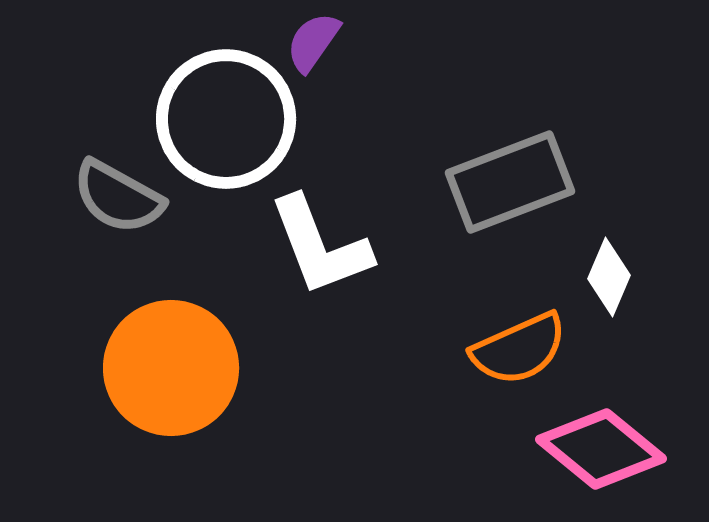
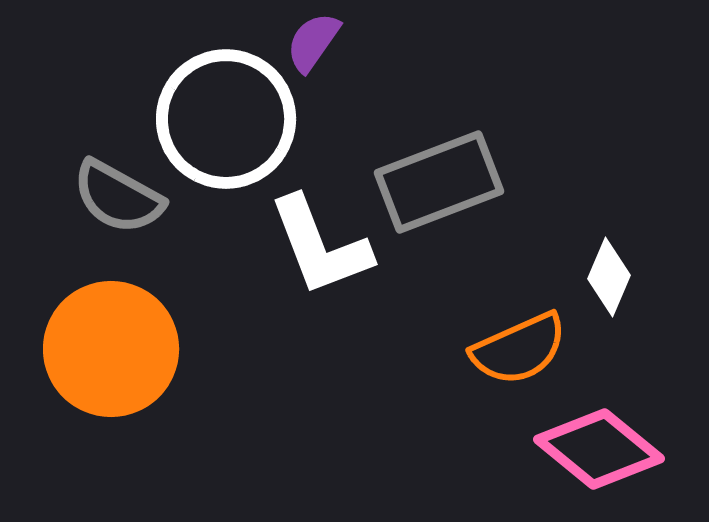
gray rectangle: moved 71 px left
orange circle: moved 60 px left, 19 px up
pink diamond: moved 2 px left
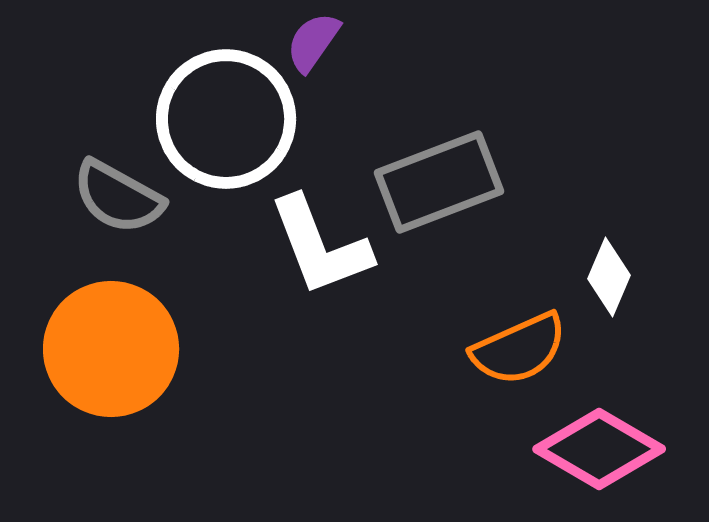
pink diamond: rotated 9 degrees counterclockwise
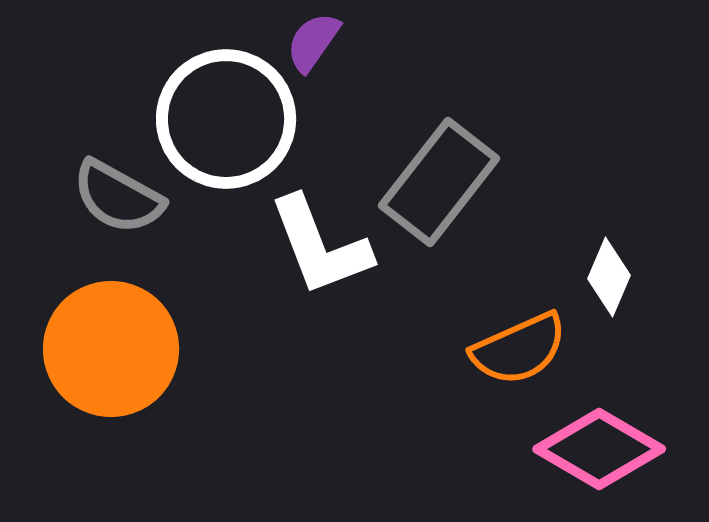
gray rectangle: rotated 31 degrees counterclockwise
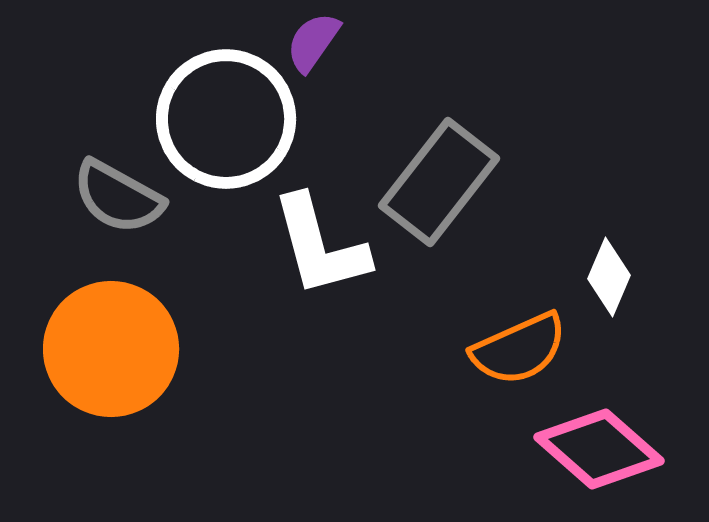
white L-shape: rotated 6 degrees clockwise
pink diamond: rotated 11 degrees clockwise
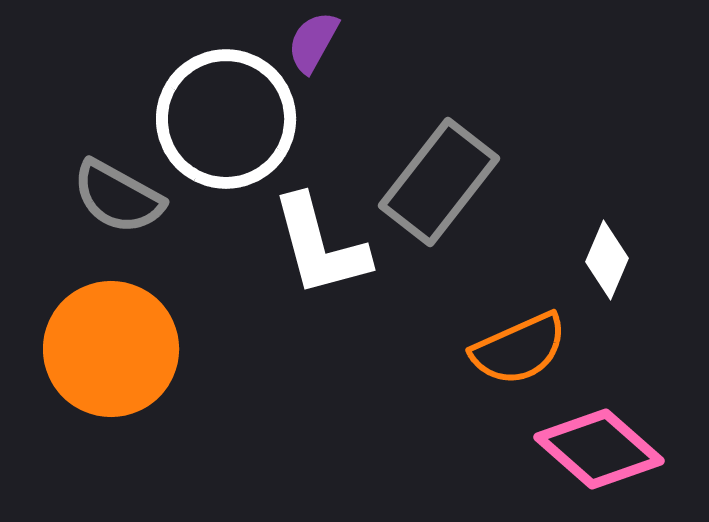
purple semicircle: rotated 6 degrees counterclockwise
white diamond: moved 2 px left, 17 px up
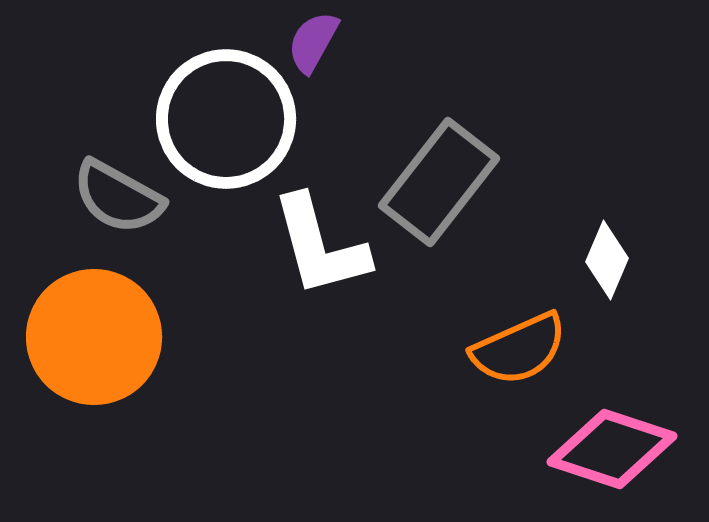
orange circle: moved 17 px left, 12 px up
pink diamond: moved 13 px right; rotated 23 degrees counterclockwise
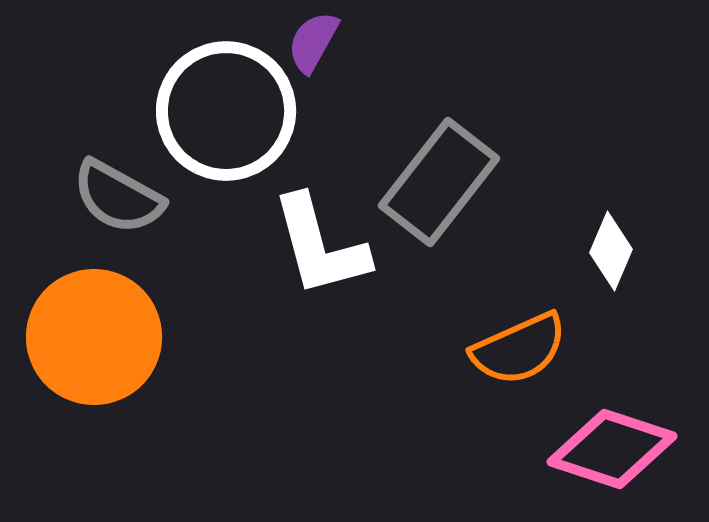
white circle: moved 8 px up
white diamond: moved 4 px right, 9 px up
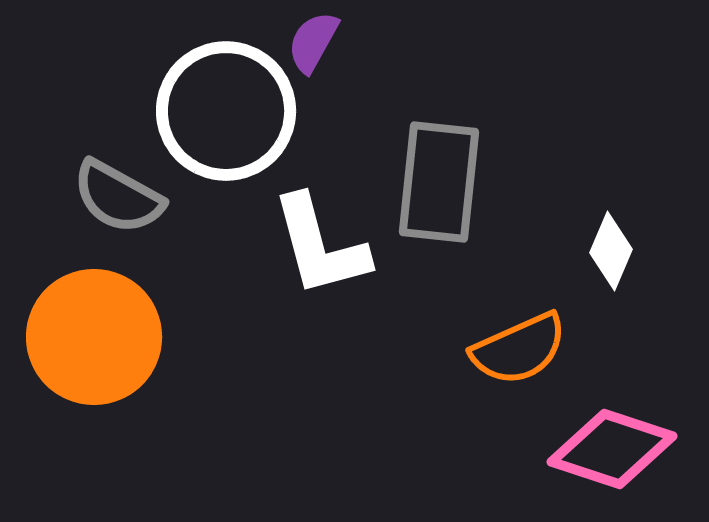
gray rectangle: rotated 32 degrees counterclockwise
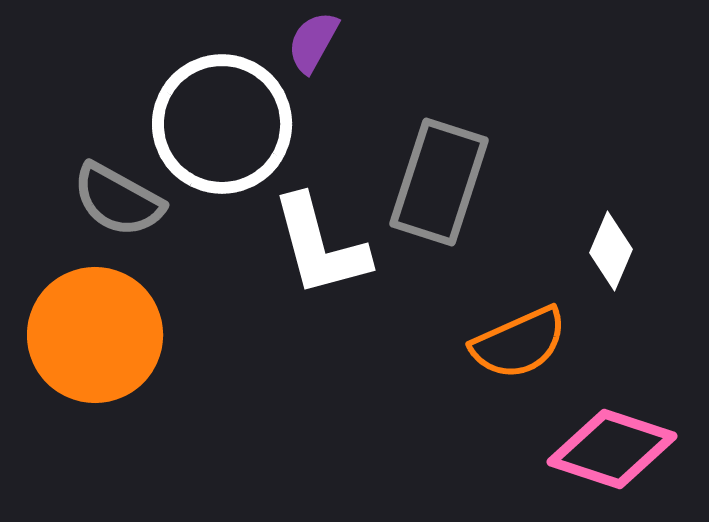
white circle: moved 4 px left, 13 px down
gray rectangle: rotated 12 degrees clockwise
gray semicircle: moved 3 px down
orange circle: moved 1 px right, 2 px up
orange semicircle: moved 6 px up
